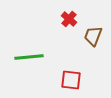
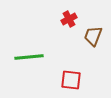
red cross: rotated 21 degrees clockwise
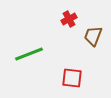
green line: moved 3 px up; rotated 16 degrees counterclockwise
red square: moved 1 px right, 2 px up
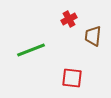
brown trapezoid: rotated 15 degrees counterclockwise
green line: moved 2 px right, 4 px up
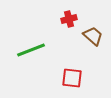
red cross: rotated 14 degrees clockwise
brown trapezoid: rotated 125 degrees clockwise
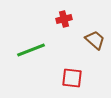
red cross: moved 5 px left
brown trapezoid: moved 2 px right, 4 px down
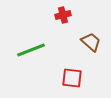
red cross: moved 1 px left, 4 px up
brown trapezoid: moved 4 px left, 2 px down
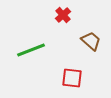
red cross: rotated 28 degrees counterclockwise
brown trapezoid: moved 1 px up
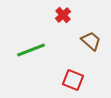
red square: moved 1 px right, 2 px down; rotated 15 degrees clockwise
